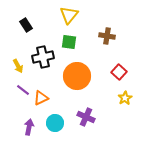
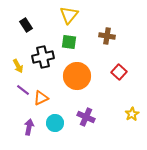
yellow star: moved 7 px right, 16 px down
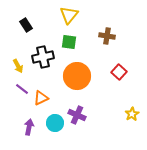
purple line: moved 1 px left, 1 px up
purple cross: moved 9 px left, 2 px up
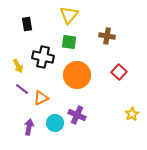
black rectangle: moved 1 px right, 1 px up; rotated 24 degrees clockwise
black cross: rotated 25 degrees clockwise
orange circle: moved 1 px up
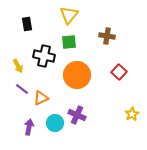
green square: rotated 14 degrees counterclockwise
black cross: moved 1 px right, 1 px up
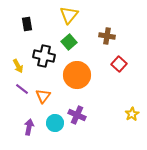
green square: rotated 35 degrees counterclockwise
red square: moved 8 px up
orange triangle: moved 2 px right, 2 px up; rotated 28 degrees counterclockwise
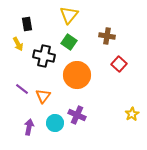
green square: rotated 14 degrees counterclockwise
yellow arrow: moved 22 px up
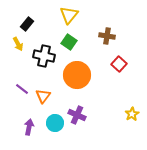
black rectangle: rotated 48 degrees clockwise
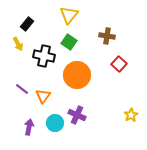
yellow star: moved 1 px left, 1 px down
